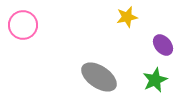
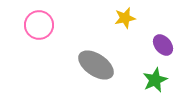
yellow star: moved 2 px left, 1 px down
pink circle: moved 16 px right
gray ellipse: moved 3 px left, 12 px up
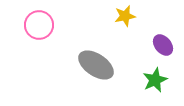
yellow star: moved 2 px up
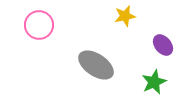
green star: moved 1 px left, 2 px down
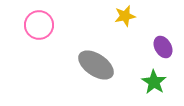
purple ellipse: moved 2 px down; rotated 10 degrees clockwise
green star: rotated 15 degrees counterclockwise
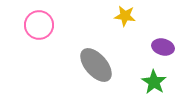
yellow star: rotated 20 degrees clockwise
purple ellipse: rotated 45 degrees counterclockwise
gray ellipse: rotated 15 degrees clockwise
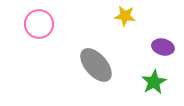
pink circle: moved 1 px up
green star: rotated 10 degrees clockwise
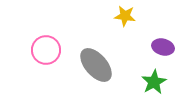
pink circle: moved 7 px right, 26 px down
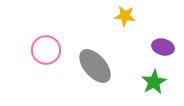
gray ellipse: moved 1 px left, 1 px down
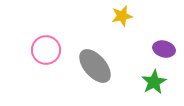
yellow star: moved 3 px left; rotated 20 degrees counterclockwise
purple ellipse: moved 1 px right, 2 px down
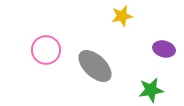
gray ellipse: rotated 6 degrees counterclockwise
green star: moved 3 px left, 8 px down; rotated 20 degrees clockwise
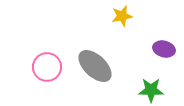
pink circle: moved 1 px right, 17 px down
green star: rotated 10 degrees clockwise
